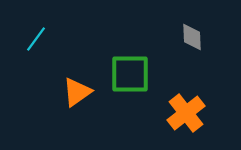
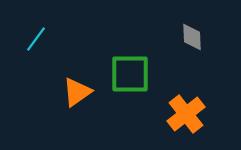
orange cross: moved 1 px down
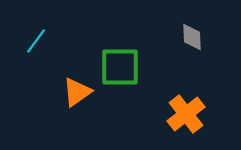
cyan line: moved 2 px down
green square: moved 10 px left, 7 px up
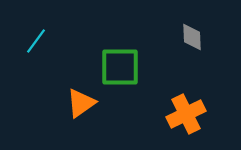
orange triangle: moved 4 px right, 11 px down
orange cross: rotated 12 degrees clockwise
